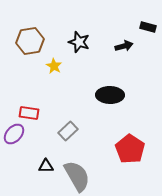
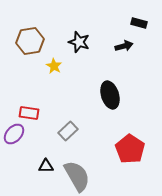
black rectangle: moved 9 px left, 4 px up
black ellipse: rotated 72 degrees clockwise
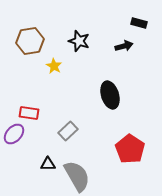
black star: moved 1 px up
black triangle: moved 2 px right, 2 px up
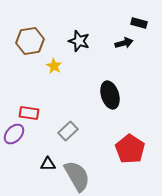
black arrow: moved 3 px up
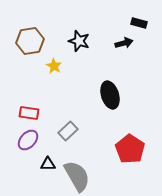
purple ellipse: moved 14 px right, 6 px down
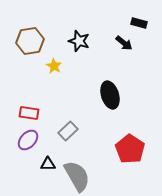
black arrow: rotated 54 degrees clockwise
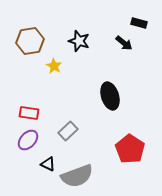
black ellipse: moved 1 px down
black triangle: rotated 28 degrees clockwise
gray semicircle: rotated 100 degrees clockwise
